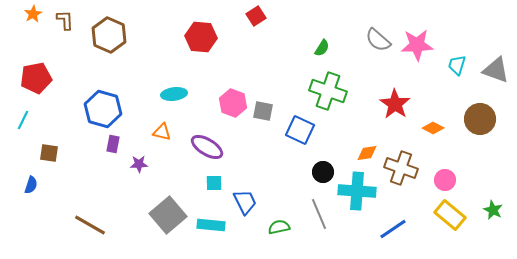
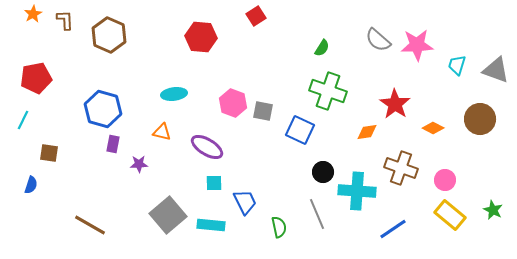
orange diamond at (367, 153): moved 21 px up
gray line at (319, 214): moved 2 px left
green semicircle at (279, 227): rotated 90 degrees clockwise
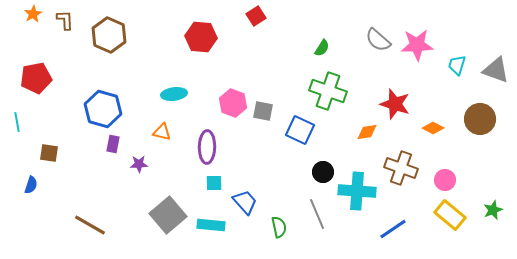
red star at (395, 104): rotated 16 degrees counterclockwise
cyan line at (23, 120): moved 6 px left, 2 px down; rotated 36 degrees counterclockwise
purple ellipse at (207, 147): rotated 60 degrees clockwise
blue trapezoid at (245, 202): rotated 16 degrees counterclockwise
green star at (493, 210): rotated 24 degrees clockwise
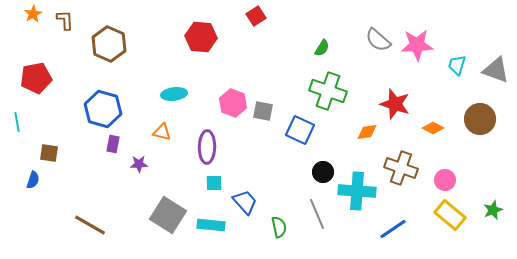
brown hexagon at (109, 35): moved 9 px down
blue semicircle at (31, 185): moved 2 px right, 5 px up
gray square at (168, 215): rotated 18 degrees counterclockwise
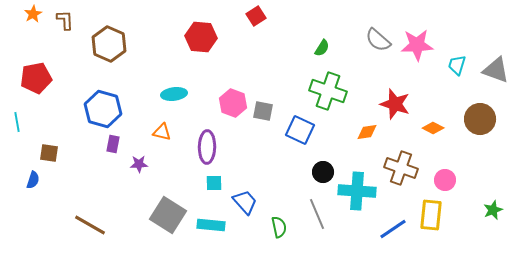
yellow rectangle at (450, 215): moved 19 px left; rotated 56 degrees clockwise
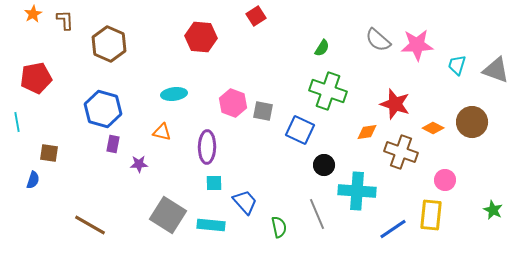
brown circle at (480, 119): moved 8 px left, 3 px down
brown cross at (401, 168): moved 16 px up
black circle at (323, 172): moved 1 px right, 7 px up
green star at (493, 210): rotated 24 degrees counterclockwise
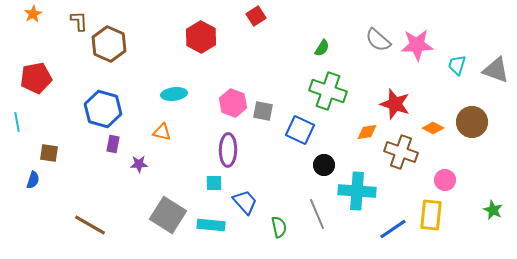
brown L-shape at (65, 20): moved 14 px right, 1 px down
red hexagon at (201, 37): rotated 24 degrees clockwise
purple ellipse at (207, 147): moved 21 px right, 3 px down
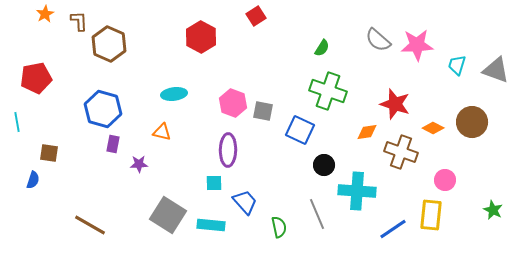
orange star at (33, 14): moved 12 px right
